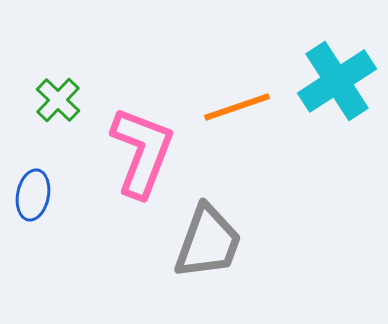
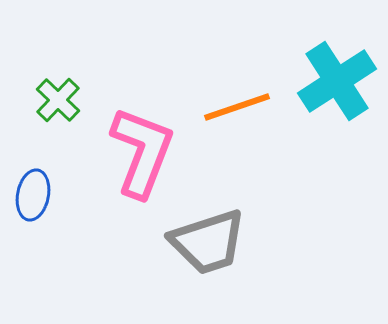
gray trapezoid: rotated 52 degrees clockwise
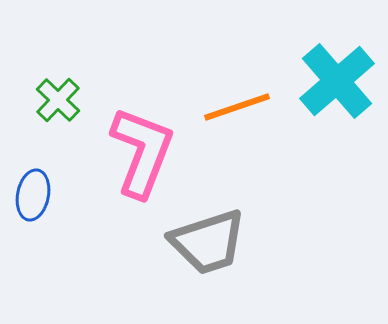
cyan cross: rotated 8 degrees counterclockwise
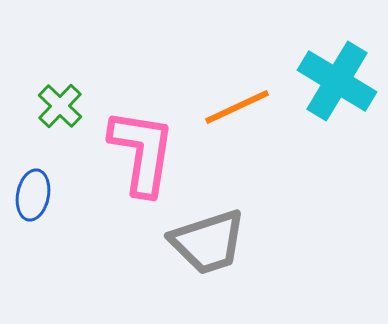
cyan cross: rotated 18 degrees counterclockwise
green cross: moved 2 px right, 6 px down
orange line: rotated 6 degrees counterclockwise
pink L-shape: rotated 12 degrees counterclockwise
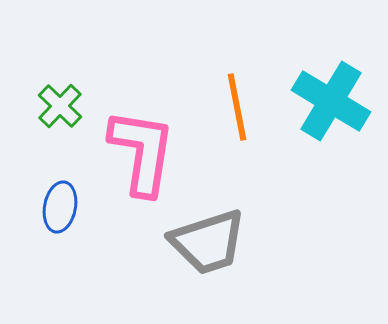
cyan cross: moved 6 px left, 20 px down
orange line: rotated 76 degrees counterclockwise
blue ellipse: moved 27 px right, 12 px down
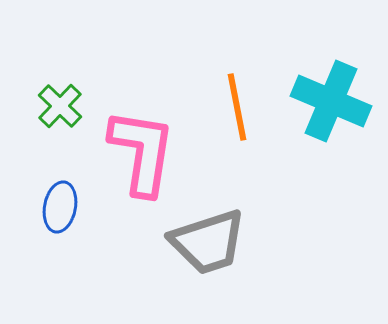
cyan cross: rotated 8 degrees counterclockwise
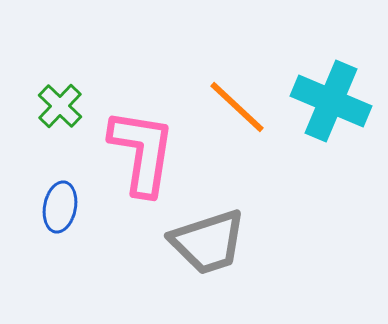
orange line: rotated 36 degrees counterclockwise
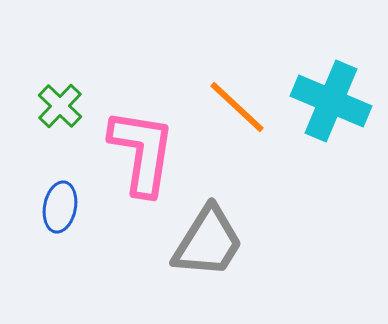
gray trapezoid: rotated 40 degrees counterclockwise
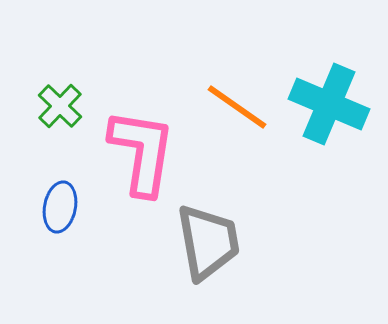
cyan cross: moved 2 px left, 3 px down
orange line: rotated 8 degrees counterclockwise
gray trapezoid: rotated 42 degrees counterclockwise
